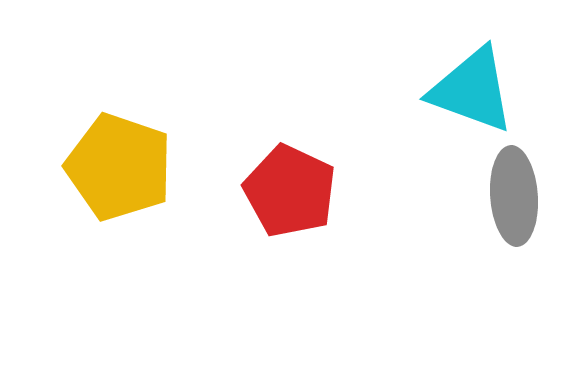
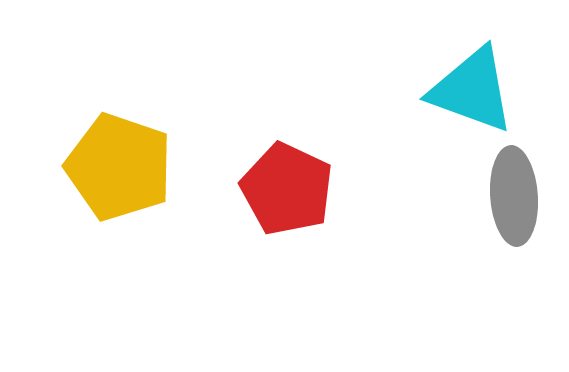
red pentagon: moved 3 px left, 2 px up
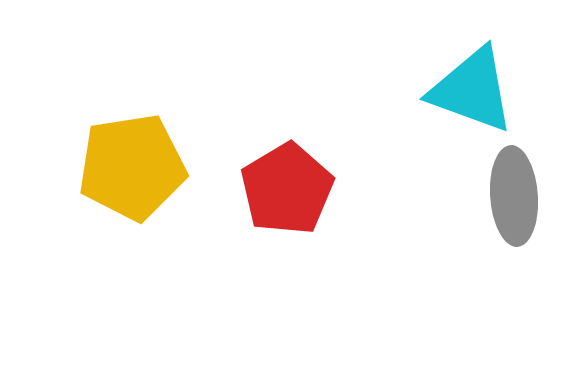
yellow pentagon: moved 13 px right; rotated 28 degrees counterclockwise
red pentagon: rotated 16 degrees clockwise
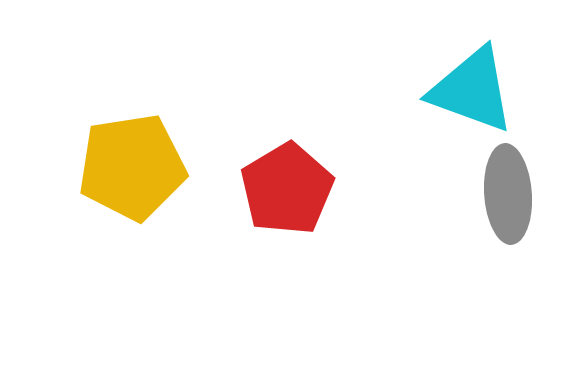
gray ellipse: moved 6 px left, 2 px up
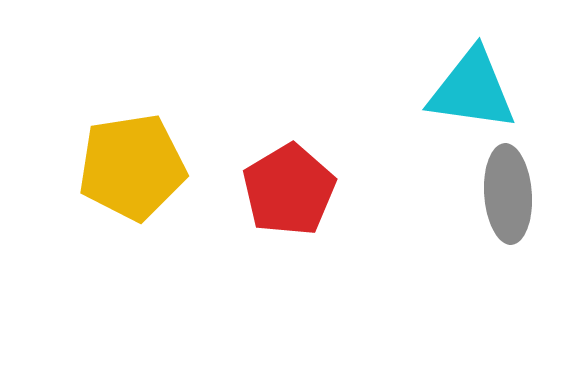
cyan triangle: rotated 12 degrees counterclockwise
red pentagon: moved 2 px right, 1 px down
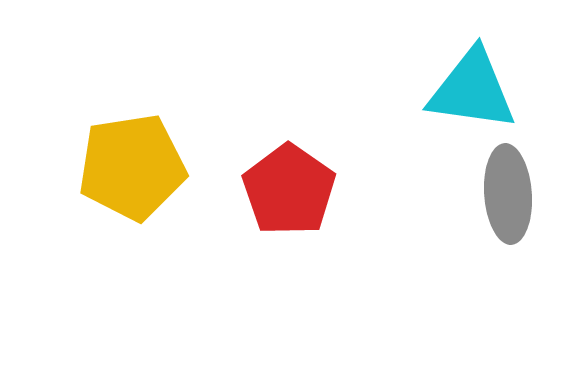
red pentagon: rotated 6 degrees counterclockwise
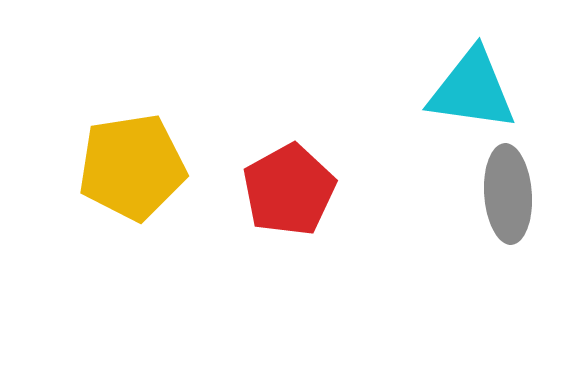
red pentagon: rotated 8 degrees clockwise
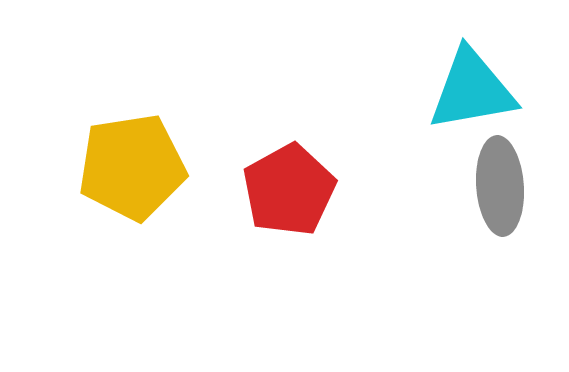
cyan triangle: rotated 18 degrees counterclockwise
gray ellipse: moved 8 px left, 8 px up
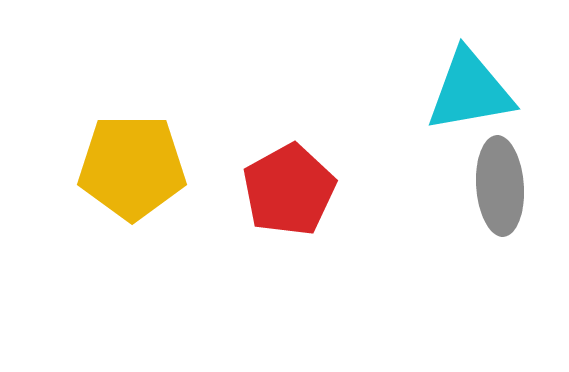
cyan triangle: moved 2 px left, 1 px down
yellow pentagon: rotated 9 degrees clockwise
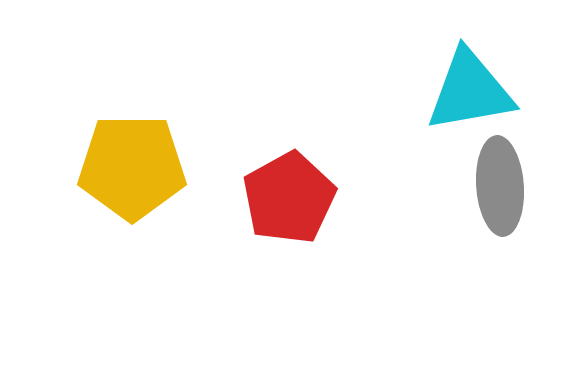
red pentagon: moved 8 px down
